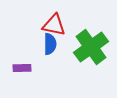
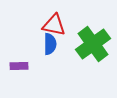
green cross: moved 2 px right, 3 px up
purple rectangle: moved 3 px left, 2 px up
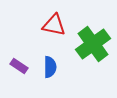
blue semicircle: moved 23 px down
purple rectangle: rotated 36 degrees clockwise
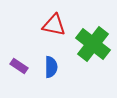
green cross: rotated 16 degrees counterclockwise
blue semicircle: moved 1 px right
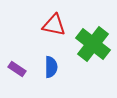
purple rectangle: moved 2 px left, 3 px down
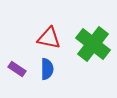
red triangle: moved 5 px left, 13 px down
blue semicircle: moved 4 px left, 2 px down
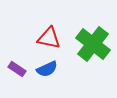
blue semicircle: rotated 65 degrees clockwise
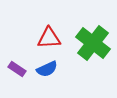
red triangle: rotated 15 degrees counterclockwise
green cross: moved 1 px up
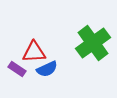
red triangle: moved 15 px left, 14 px down
green cross: rotated 16 degrees clockwise
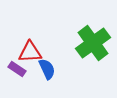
red triangle: moved 4 px left
blue semicircle: rotated 90 degrees counterclockwise
